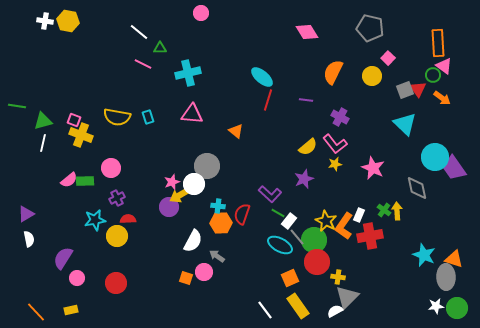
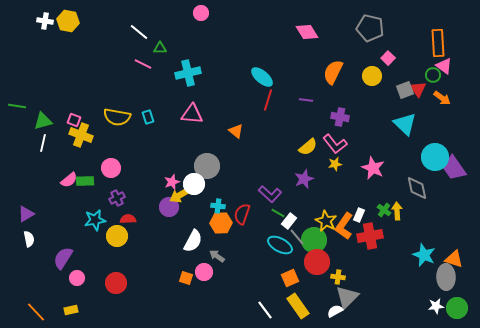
purple cross at (340, 117): rotated 18 degrees counterclockwise
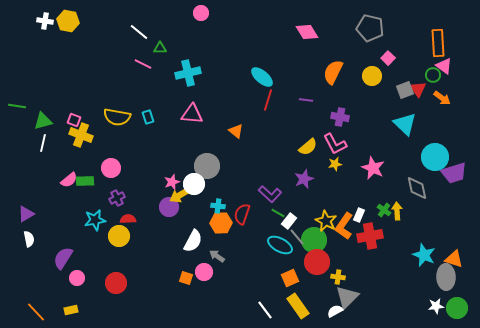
pink L-shape at (335, 144): rotated 10 degrees clockwise
purple trapezoid at (454, 168): moved 5 px down; rotated 72 degrees counterclockwise
yellow circle at (117, 236): moved 2 px right
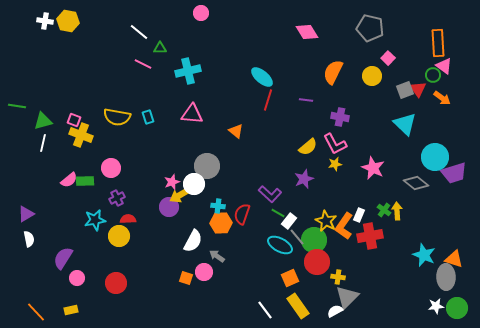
cyan cross at (188, 73): moved 2 px up
gray diamond at (417, 188): moved 1 px left, 5 px up; rotated 40 degrees counterclockwise
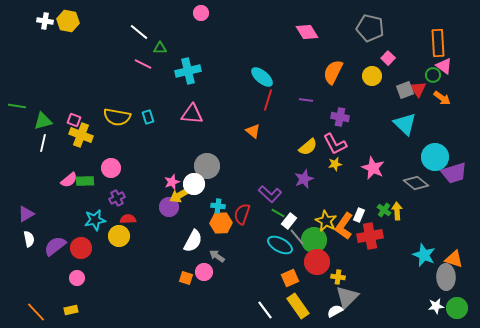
orange triangle at (236, 131): moved 17 px right
purple semicircle at (63, 258): moved 8 px left, 12 px up; rotated 20 degrees clockwise
red circle at (116, 283): moved 35 px left, 35 px up
